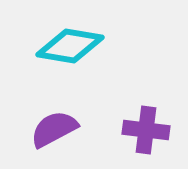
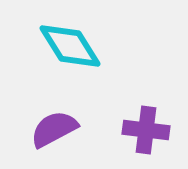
cyan diamond: rotated 48 degrees clockwise
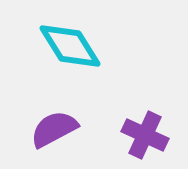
purple cross: moved 1 px left, 5 px down; rotated 18 degrees clockwise
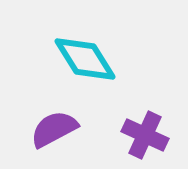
cyan diamond: moved 15 px right, 13 px down
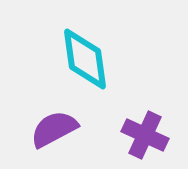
cyan diamond: rotated 24 degrees clockwise
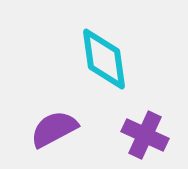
cyan diamond: moved 19 px right
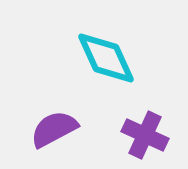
cyan diamond: moved 2 px right, 1 px up; rotated 16 degrees counterclockwise
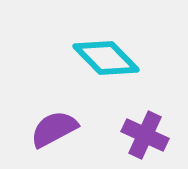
cyan diamond: rotated 20 degrees counterclockwise
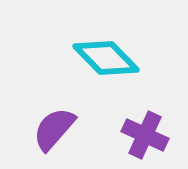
purple semicircle: rotated 21 degrees counterclockwise
